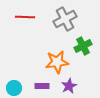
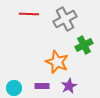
red line: moved 4 px right, 3 px up
green cross: moved 1 px right, 1 px up
orange star: rotated 30 degrees clockwise
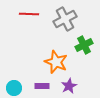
orange star: moved 1 px left
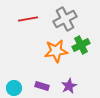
red line: moved 1 px left, 5 px down; rotated 12 degrees counterclockwise
green cross: moved 3 px left
orange star: moved 11 px up; rotated 30 degrees counterclockwise
purple rectangle: rotated 16 degrees clockwise
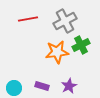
gray cross: moved 2 px down
orange star: moved 1 px right, 1 px down
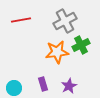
red line: moved 7 px left, 1 px down
purple rectangle: moved 1 px right, 2 px up; rotated 56 degrees clockwise
